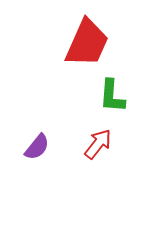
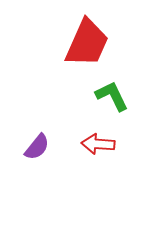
green L-shape: rotated 150 degrees clockwise
red arrow: rotated 124 degrees counterclockwise
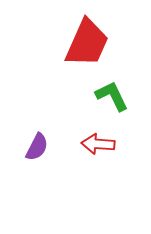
purple semicircle: rotated 12 degrees counterclockwise
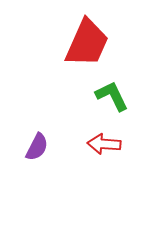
red arrow: moved 6 px right
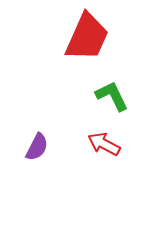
red trapezoid: moved 6 px up
red arrow: rotated 24 degrees clockwise
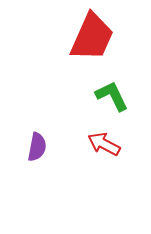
red trapezoid: moved 5 px right
purple semicircle: rotated 16 degrees counterclockwise
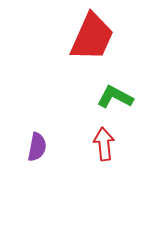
green L-shape: moved 3 px right, 1 px down; rotated 36 degrees counterclockwise
red arrow: rotated 56 degrees clockwise
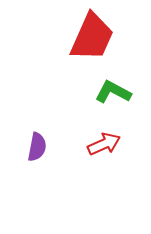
green L-shape: moved 2 px left, 5 px up
red arrow: rotated 72 degrees clockwise
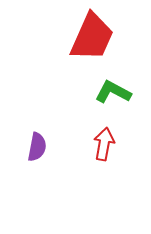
red arrow: rotated 56 degrees counterclockwise
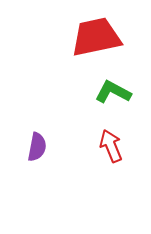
red trapezoid: moved 4 px right; rotated 126 degrees counterclockwise
red arrow: moved 7 px right, 2 px down; rotated 32 degrees counterclockwise
